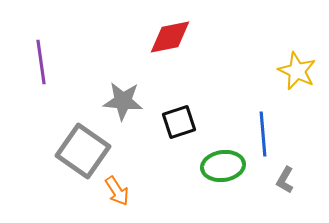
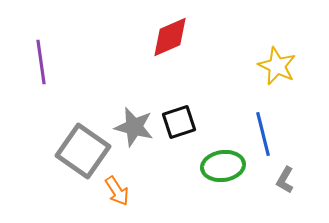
red diamond: rotated 12 degrees counterclockwise
yellow star: moved 20 px left, 5 px up
gray star: moved 11 px right, 26 px down; rotated 9 degrees clockwise
blue line: rotated 9 degrees counterclockwise
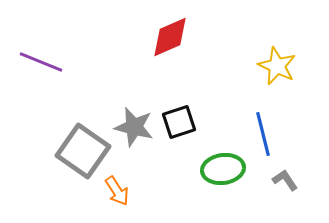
purple line: rotated 60 degrees counterclockwise
green ellipse: moved 3 px down
gray L-shape: rotated 116 degrees clockwise
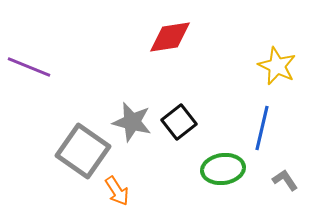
red diamond: rotated 15 degrees clockwise
purple line: moved 12 px left, 5 px down
black square: rotated 20 degrees counterclockwise
gray star: moved 2 px left, 5 px up
blue line: moved 1 px left, 6 px up; rotated 27 degrees clockwise
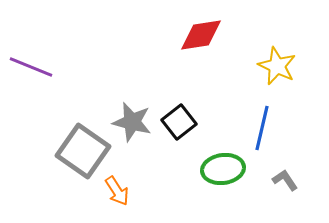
red diamond: moved 31 px right, 2 px up
purple line: moved 2 px right
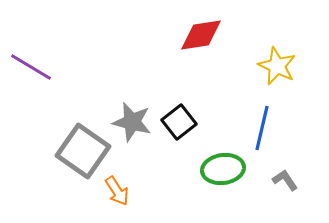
purple line: rotated 9 degrees clockwise
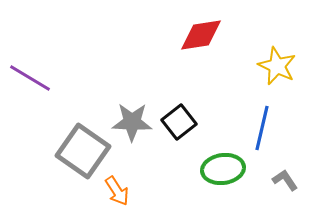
purple line: moved 1 px left, 11 px down
gray star: rotated 12 degrees counterclockwise
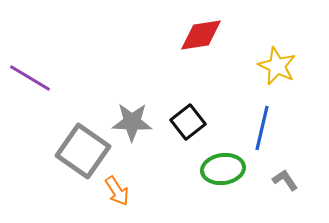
black square: moved 9 px right
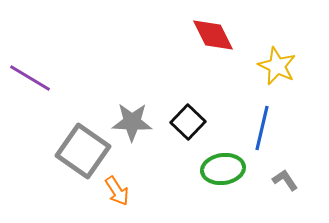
red diamond: moved 12 px right; rotated 72 degrees clockwise
black square: rotated 8 degrees counterclockwise
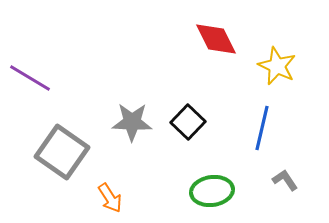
red diamond: moved 3 px right, 4 px down
gray square: moved 21 px left, 1 px down
green ellipse: moved 11 px left, 22 px down
orange arrow: moved 7 px left, 7 px down
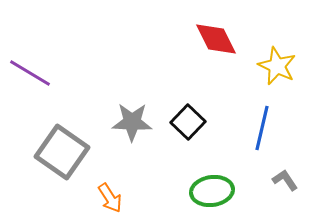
purple line: moved 5 px up
